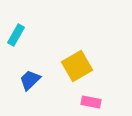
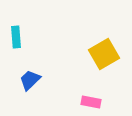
cyan rectangle: moved 2 px down; rotated 35 degrees counterclockwise
yellow square: moved 27 px right, 12 px up
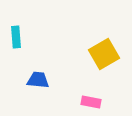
blue trapezoid: moved 8 px right; rotated 50 degrees clockwise
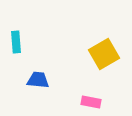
cyan rectangle: moved 5 px down
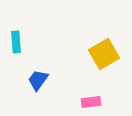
blue trapezoid: rotated 60 degrees counterclockwise
pink rectangle: rotated 18 degrees counterclockwise
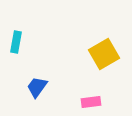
cyan rectangle: rotated 15 degrees clockwise
blue trapezoid: moved 1 px left, 7 px down
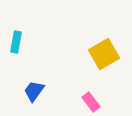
blue trapezoid: moved 3 px left, 4 px down
pink rectangle: rotated 60 degrees clockwise
